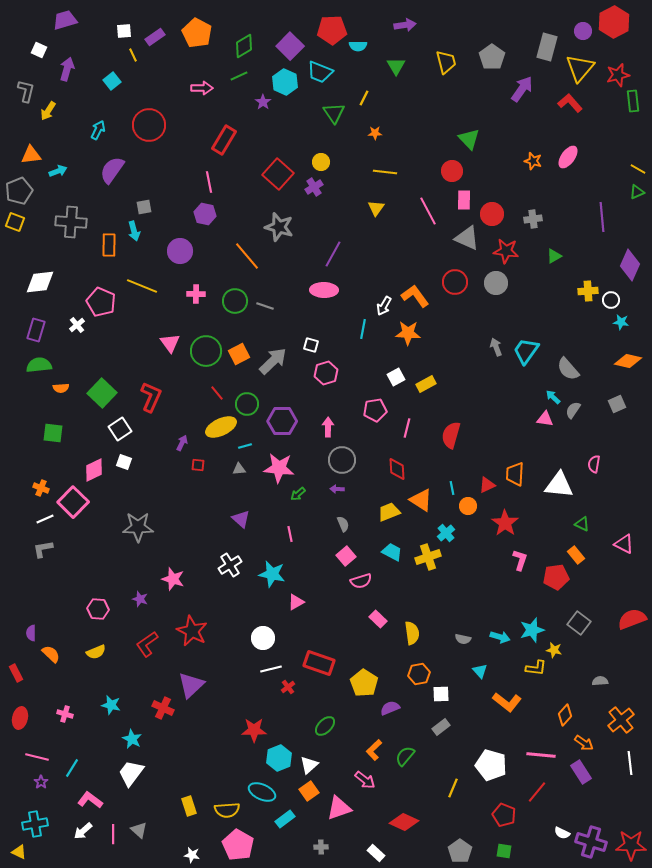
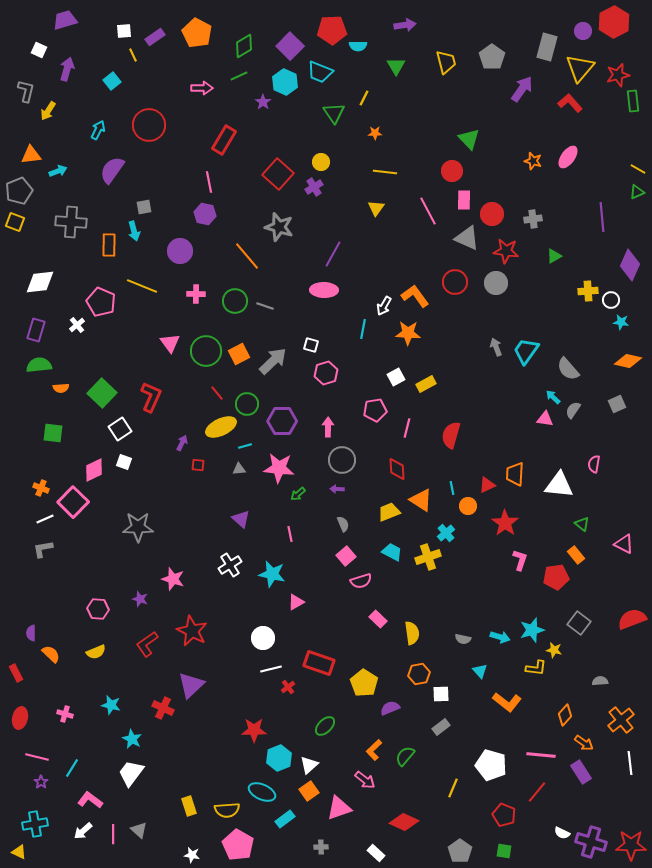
green triangle at (582, 524): rotated 14 degrees clockwise
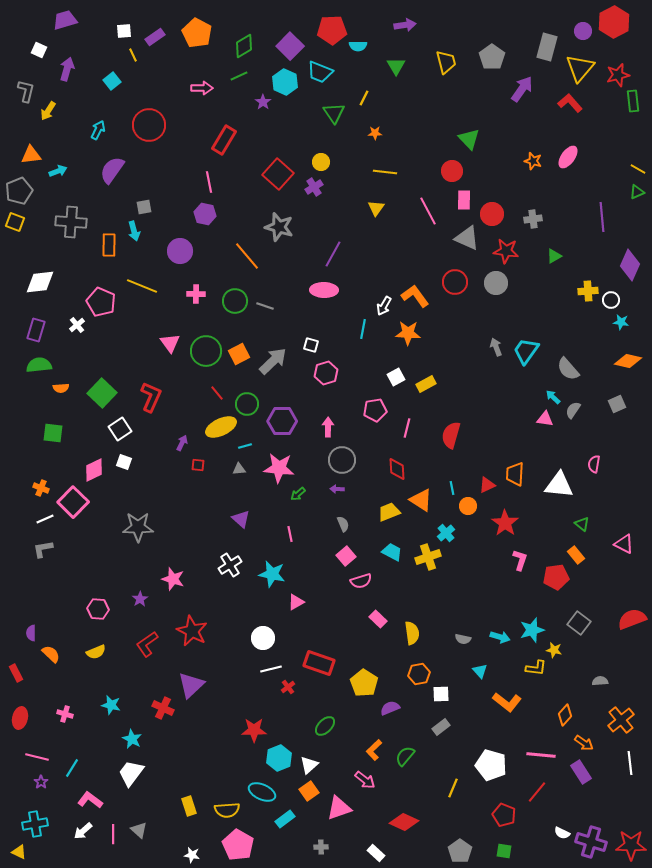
purple star at (140, 599): rotated 21 degrees clockwise
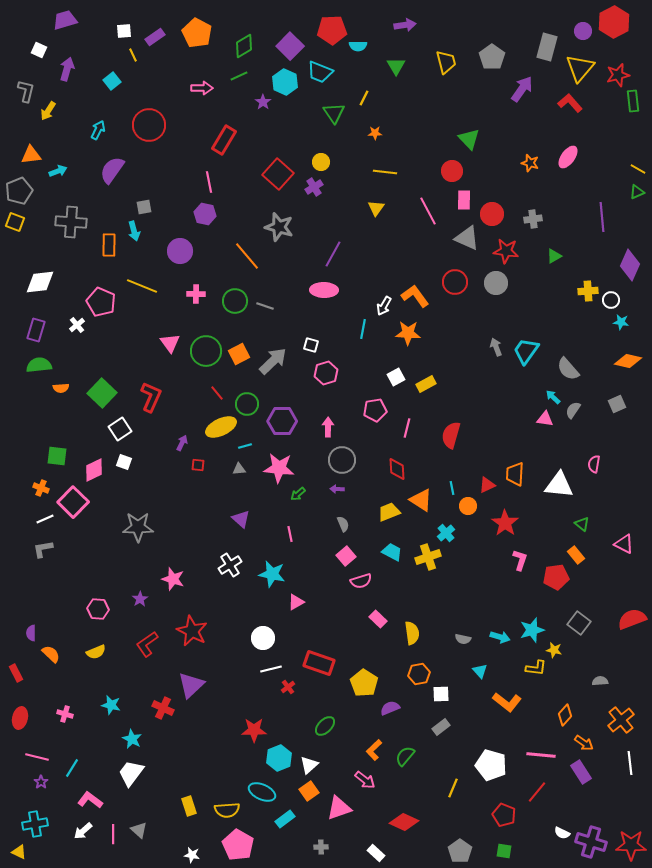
orange star at (533, 161): moved 3 px left, 2 px down
green square at (53, 433): moved 4 px right, 23 px down
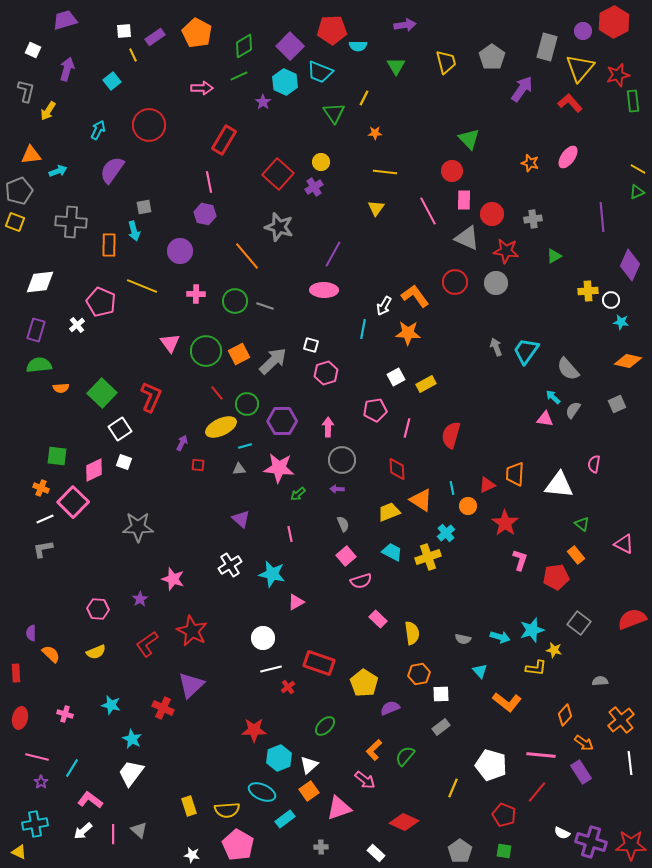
white square at (39, 50): moved 6 px left
red rectangle at (16, 673): rotated 24 degrees clockwise
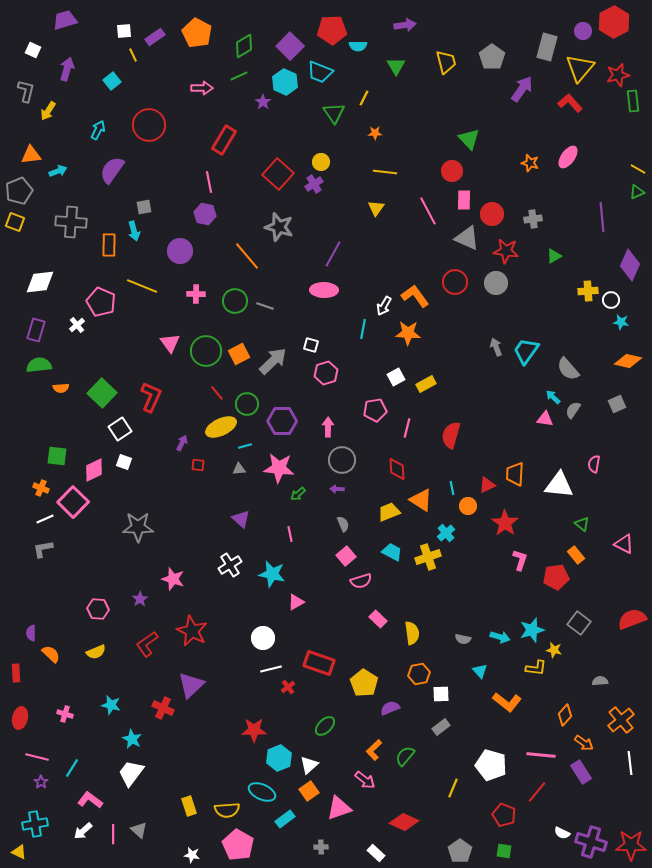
purple cross at (314, 187): moved 3 px up
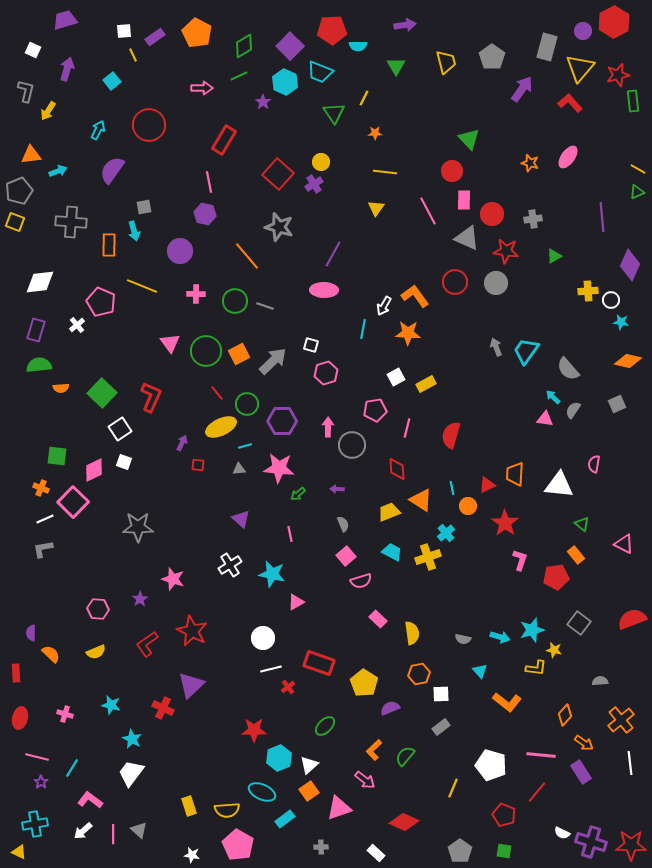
gray circle at (342, 460): moved 10 px right, 15 px up
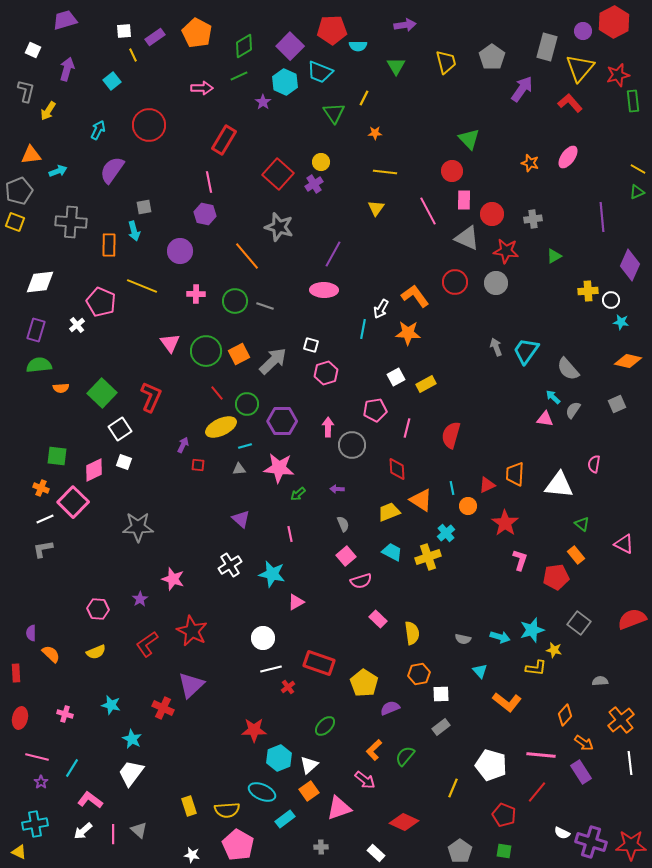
white arrow at (384, 306): moved 3 px left, 3 px down
purple arrow at (182, 443): moved 1 px right, 2 px down
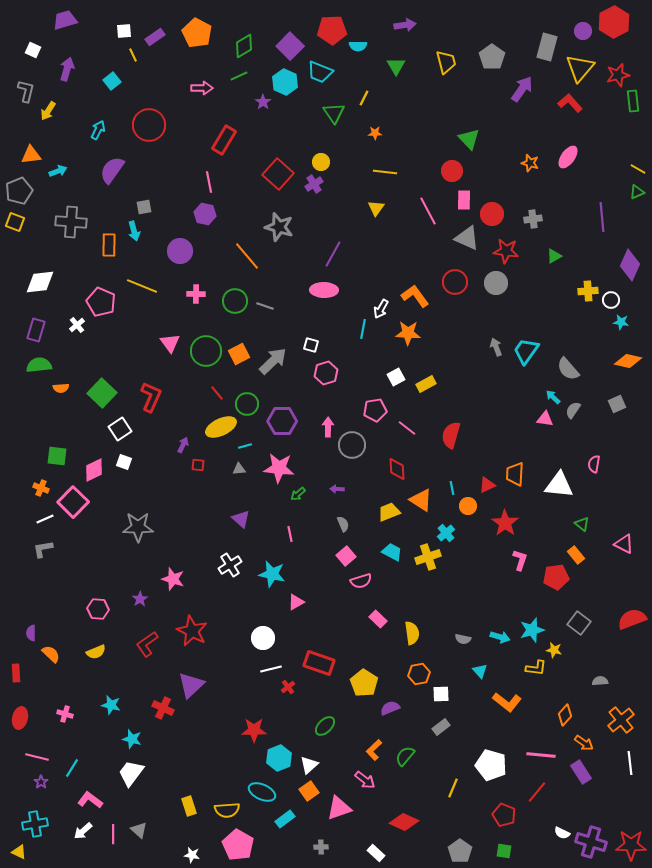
pink line at (407, 428): rotated 66 degrees counterclockwise
cyan star at (132, 739): rotated 12 degrees counterclockwise
